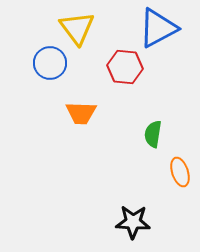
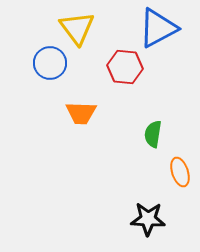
black star: moved 15 px right, 3 px up
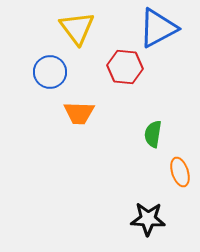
blue circle: moved 9 px down
orange trapezoid: moved 2 px left
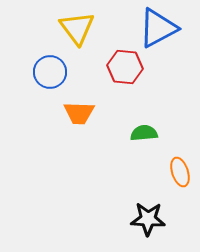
green semicircle: moved 9 px left, 1 px up; rotated 76 degrees clockwise
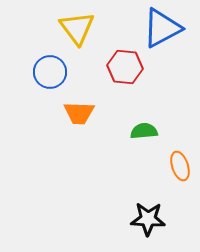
blue triangle: moved 4 px right
green semicircle: moved 2 px up
orange ellipse: moved 6 px up
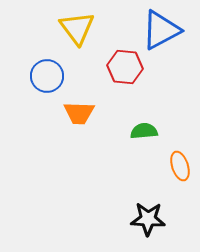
blue triangle: moved 1 px left, 2 px down
blue circle: moved 3 px left, 4 px down
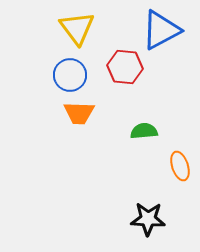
blue circle: moved 23 px right, 1 px up
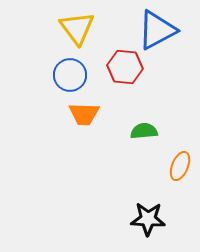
blue triangle: moved 4 px left
orange trapezoid: moved 5 px right, 1 px down
orange ellipse: rotated 40 degrees clockwise
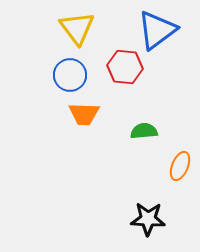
blue triangle: rotated 9 degrees counterclockwise
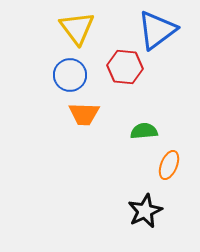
orange ellipse: moved 11 px left, 1 px up
black star: moved 3 px left, 8 px up; rotated 28 degrees counterclockwise
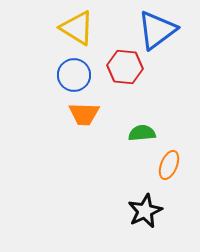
yellow triangle: rotated 21 degrees counterclockwise
blue circle: moved 4 px right
green semicircle: moved 2 px left, 2 px down
